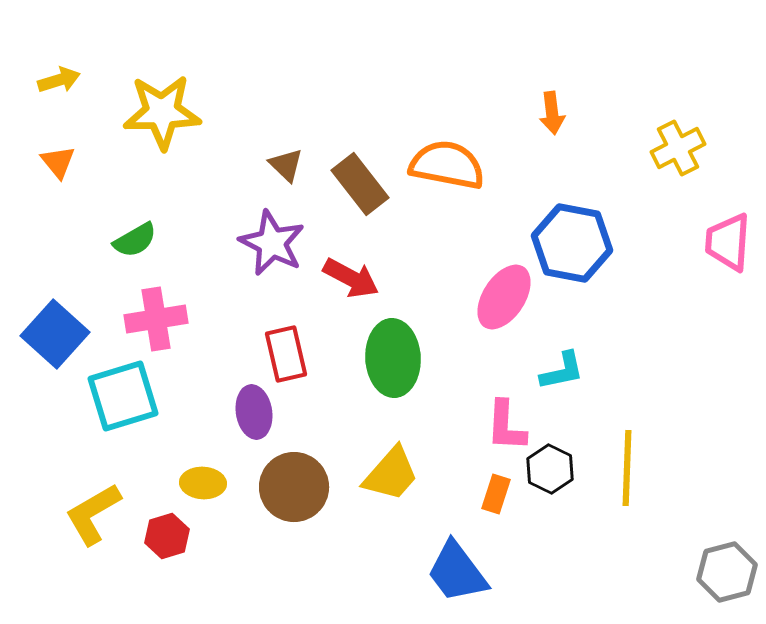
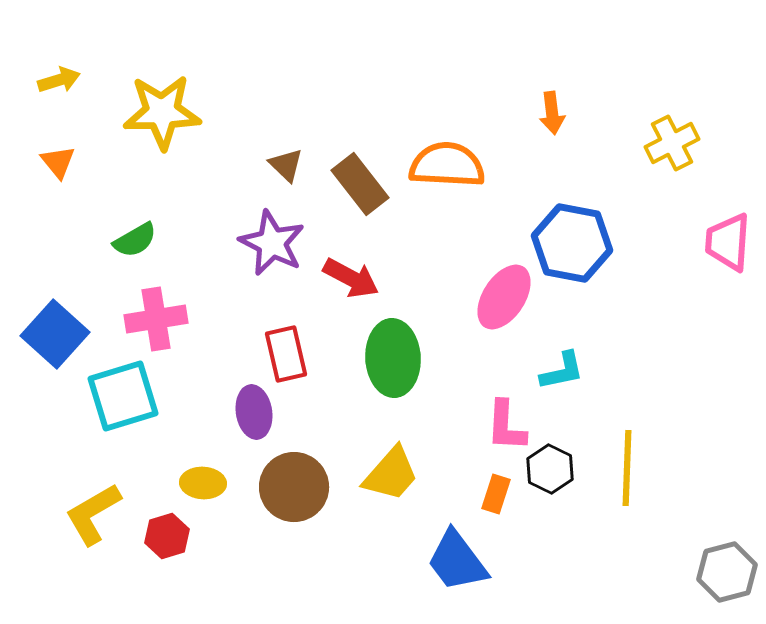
yellow cross: moved 6 px left, 5 px up
orange semicircle: rotated 8 degrees counterclockwise
blue trapezoid: moved 11 px up
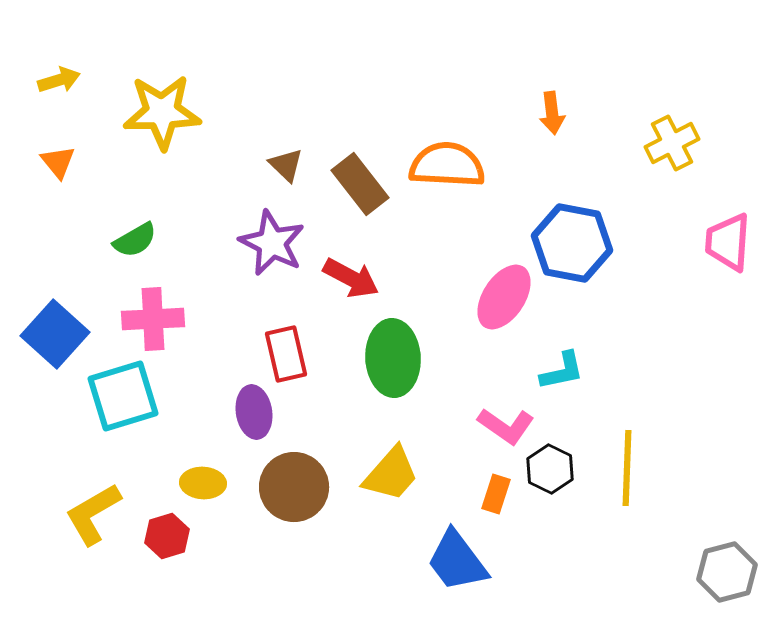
pink cross: moved 3 px left; rotated 6 degrees clockwise
pink L-shape: rotated 58 degrees counterclockwise
